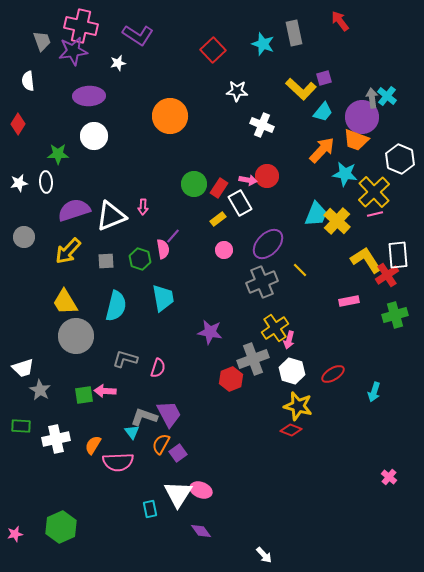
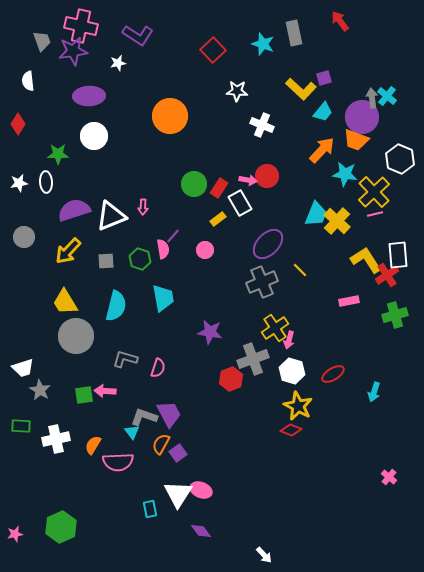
pink circle at (224, 250): moved 19 px left
yellow star at (298, 406): rotated 12 degrees clockwise
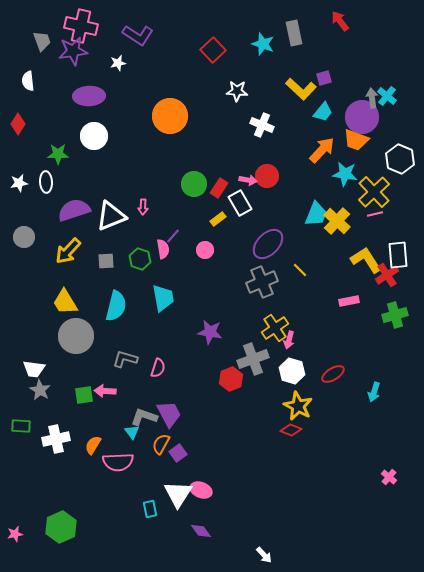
white trapezoid at (23, 368): moved 11 px right, 1 px down; rotated 25 degrees clockwise
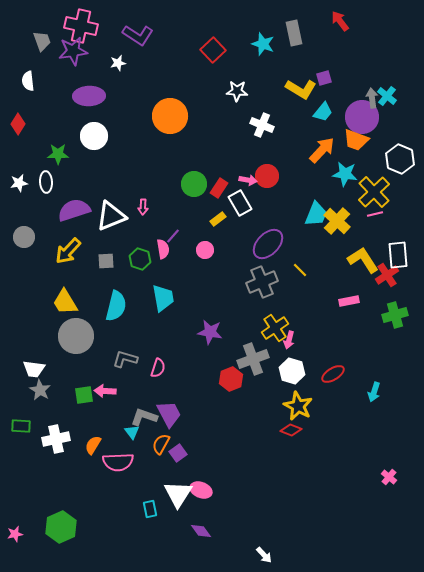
yellow L-shape at (301, 89): rotated 12 degrees counterclockwise
yellow L-shape at (366, 260): moved 3 px left
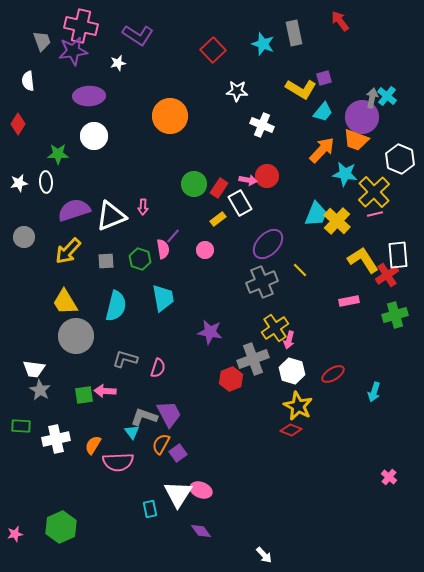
gray arrow at (372, 98): rotated 18 degrees clockwise
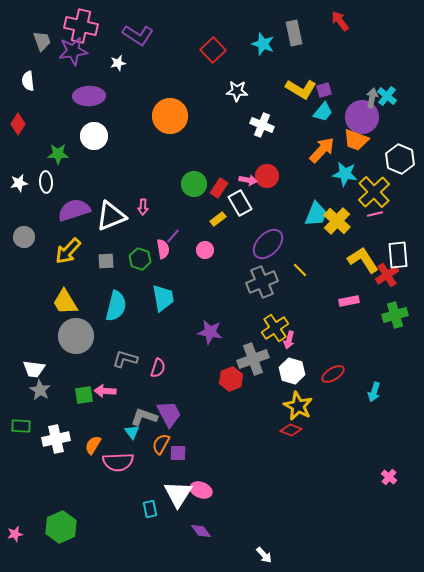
purple square at (324, 78): moved 12 px down
purple square at (178, 453): rotated 36 degrees clockwise
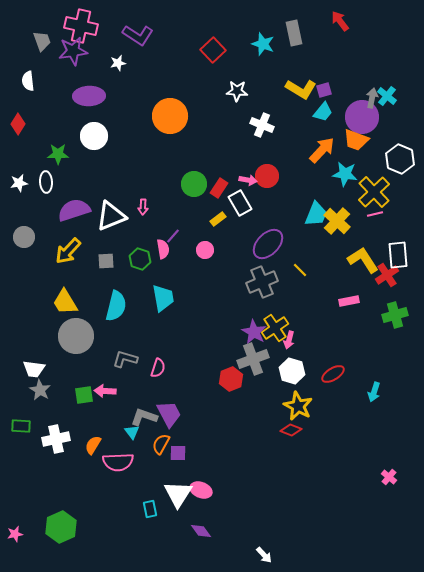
purple star at (210, 332): moved 44 px right; rotated 20 degrees clockwise
